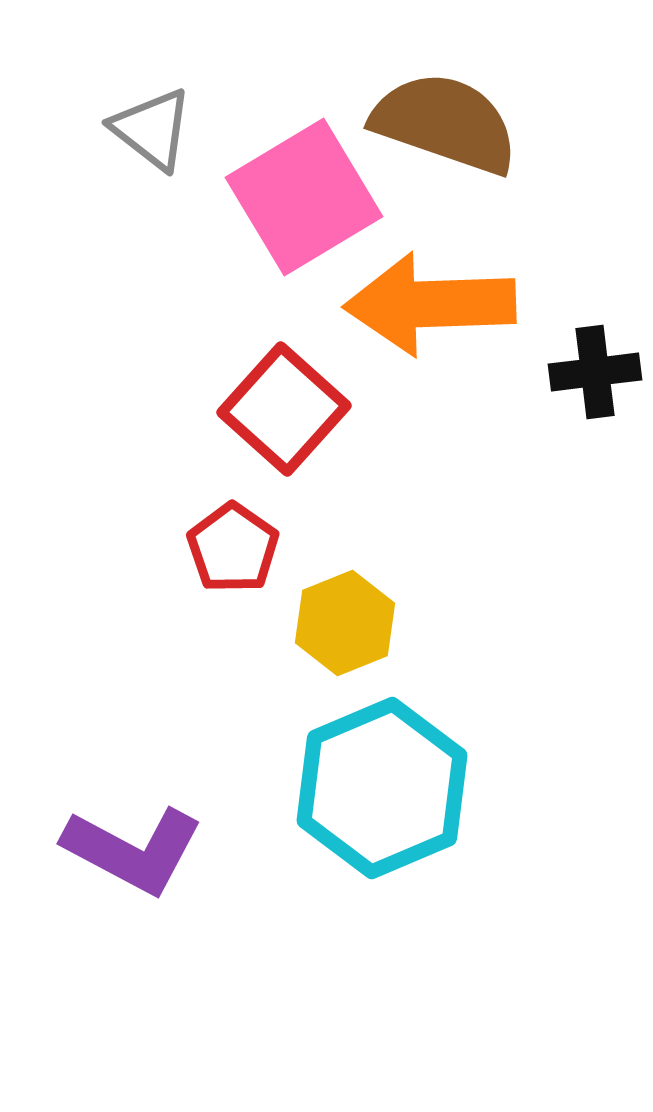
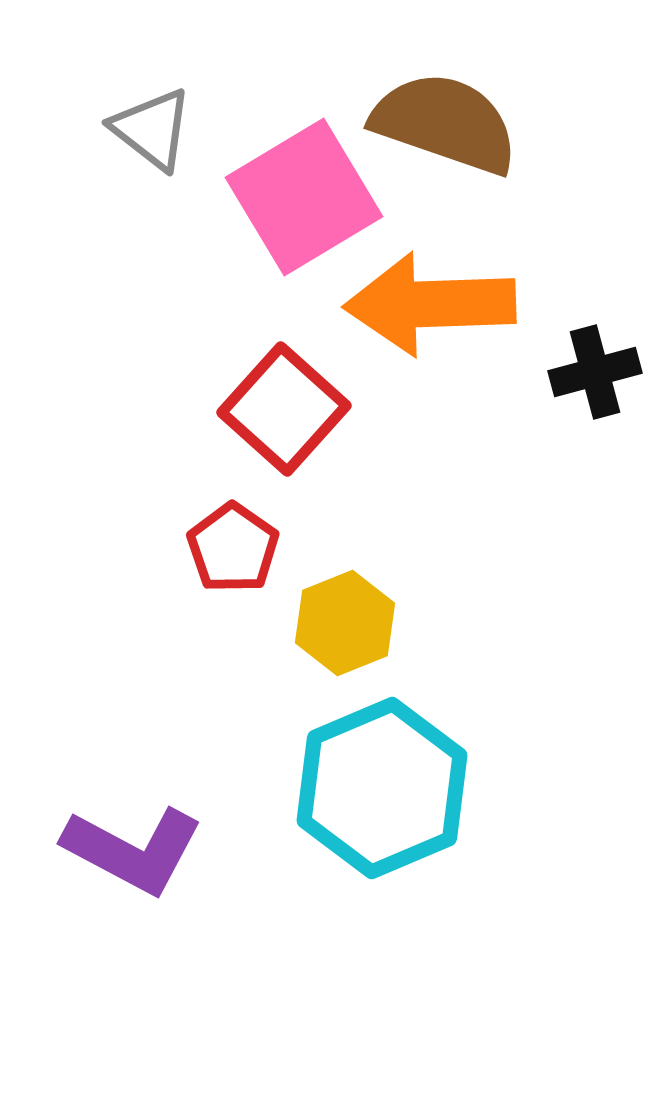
black cross: rotated 8 degrees counterclockwise
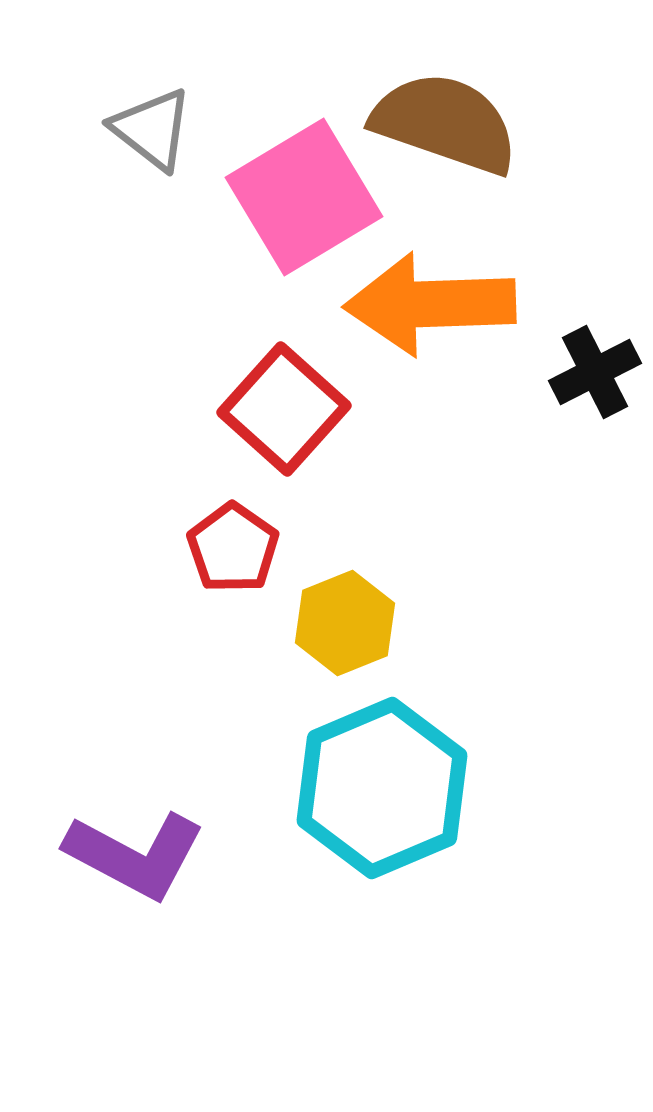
black cross: rotated 12 degrees counterclockwise
purple L-shape: moved 2 px right, 5 px down
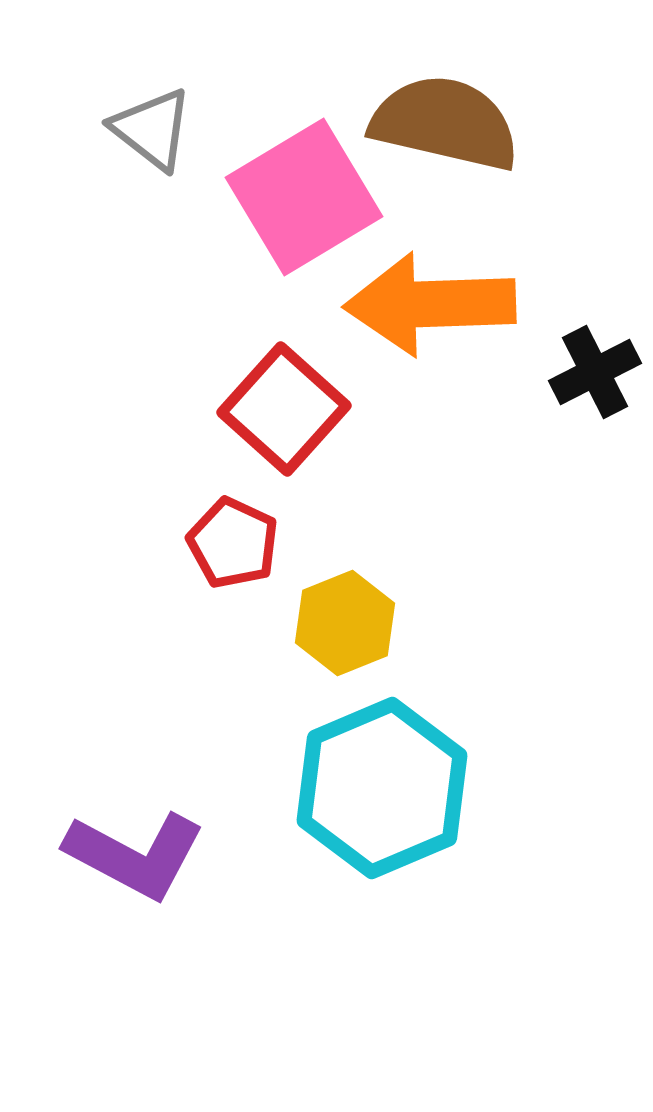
brown semicircle: rotated 6 degrees counterclockwise
red pentagon: moved 5 px up; rotated 10 degrees counterclockwise
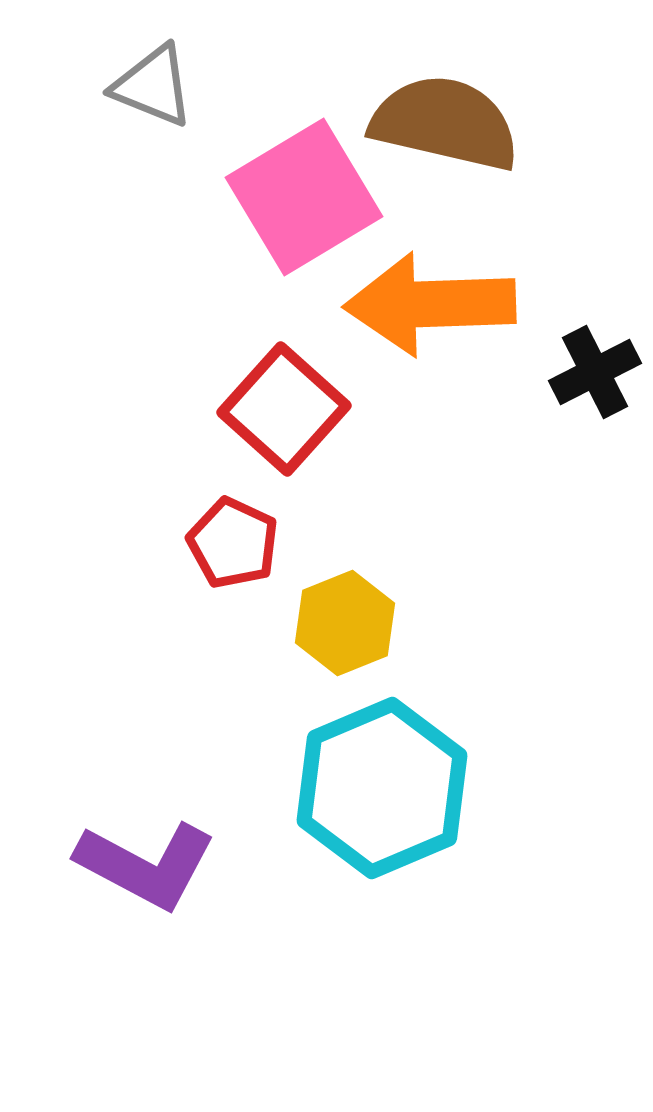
gray triangle: moved 1 px right, 43 px up; rotated 16 degrees counterclockwise
purple L-shape: moved 11 px right, 10 px down
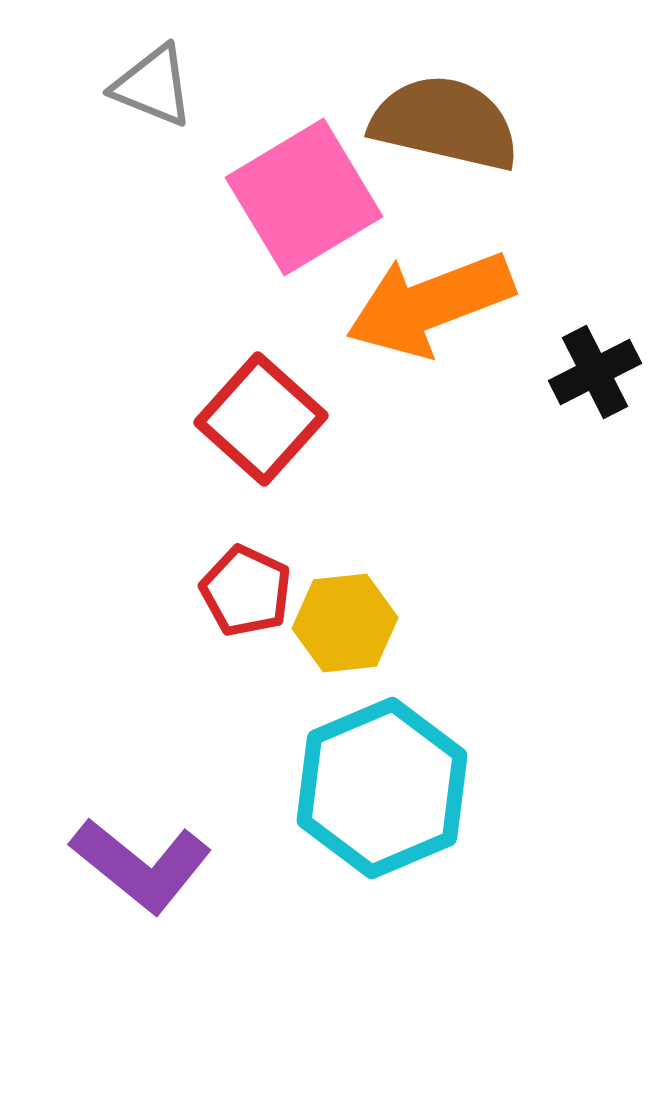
orange arrow: rotated 19 degrees counterclockwise
red square: moved 23 px left, 10 px down
red pentagon: moved 13 px right, 48 px down
yellow hexagon: rotated 16 degrees clockwise
purple L-shape: moved 5 px left; rotated 11 degrees clockwise
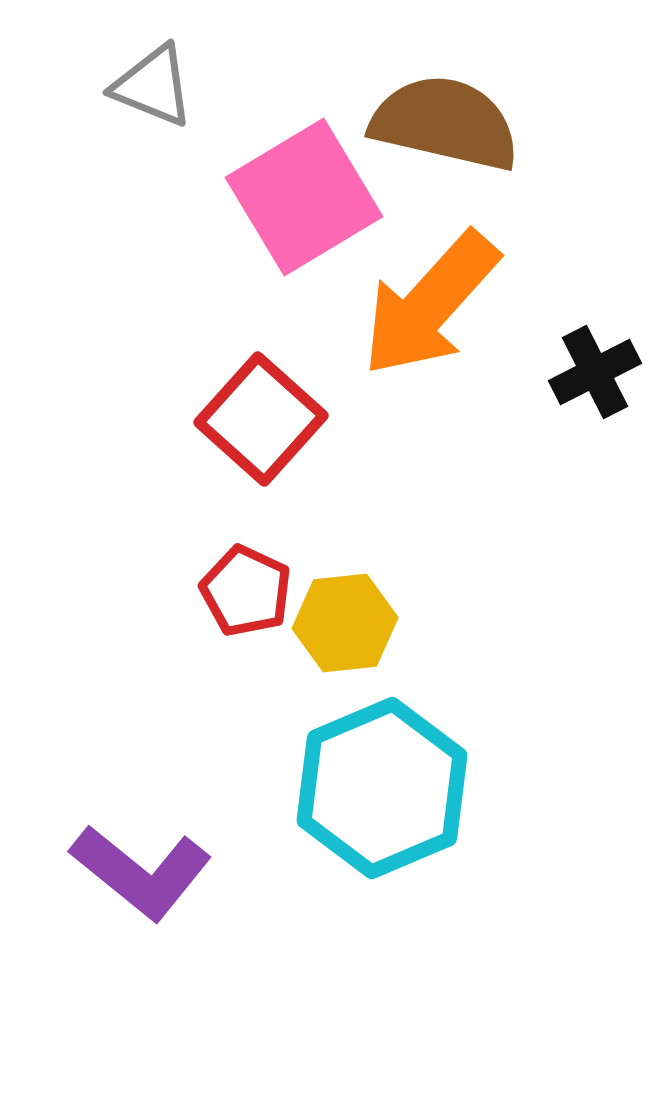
orange arrow: rotated 27 degrees counterclockwise
purple L-shape: moved 7 px down
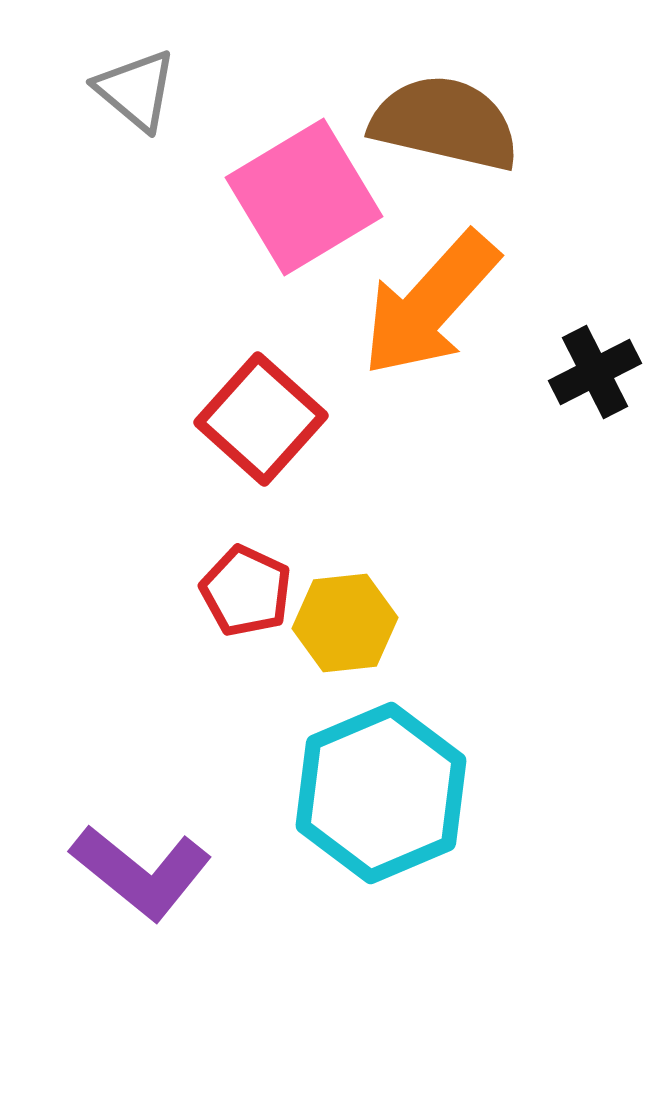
gray triangle: moved 17 px left, 4 px down; rotated 18 degrees clockwise
cyan hexagon: moved 1 px left, 5 px down
